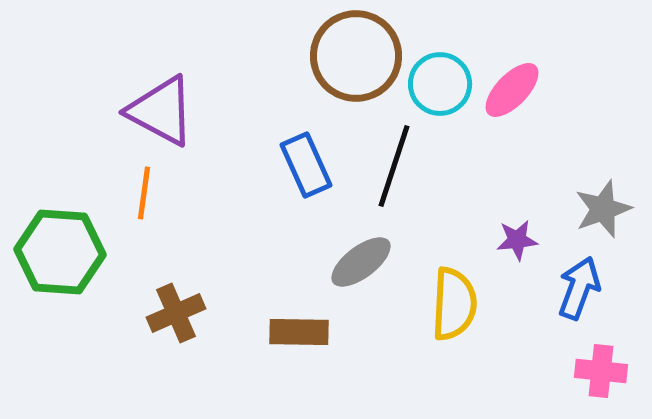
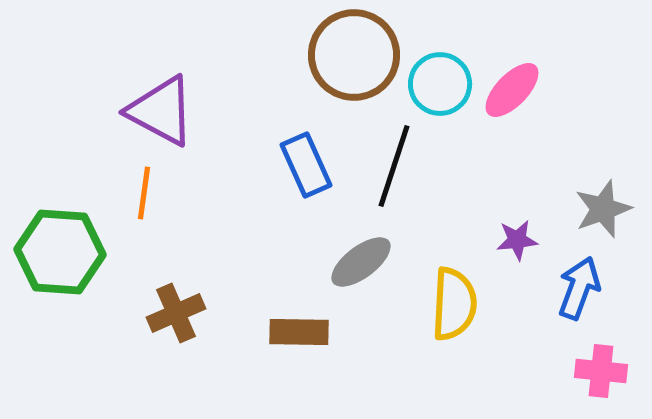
brown circle: moved 2 px left, 1 px up
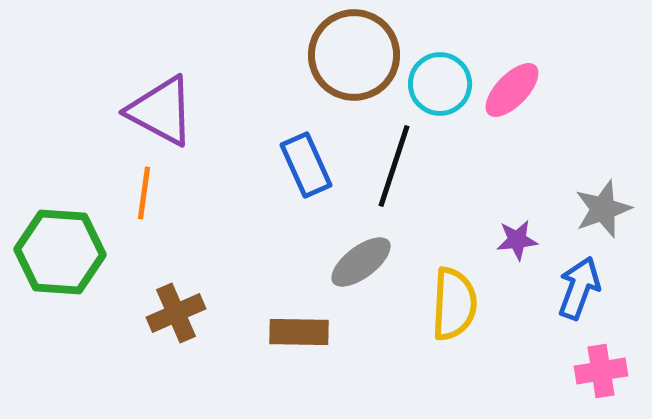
pink cross: rotated 15 degrees counterclockwise
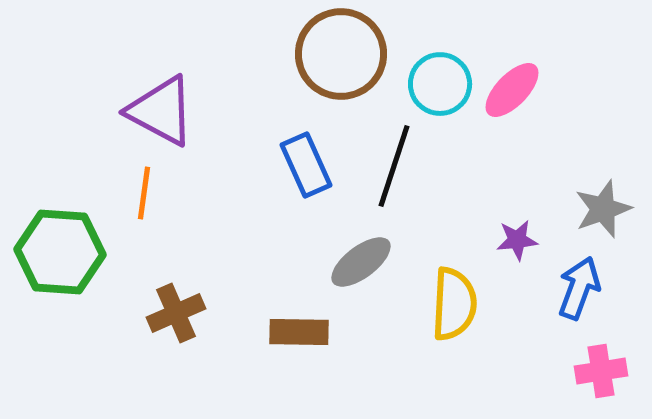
brown circle: moved 13 px left, 1 px up
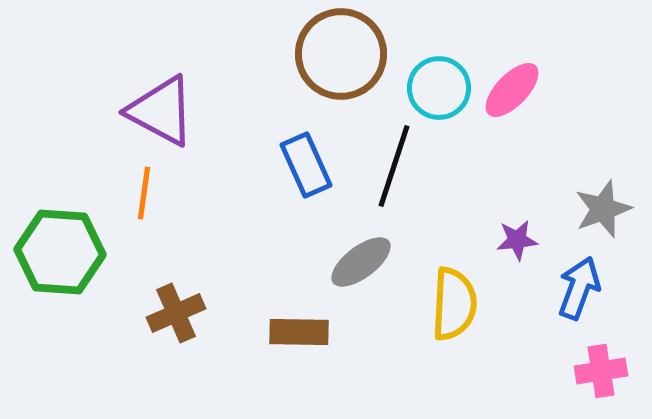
cyan circle: moved 1 px left, 4 px down
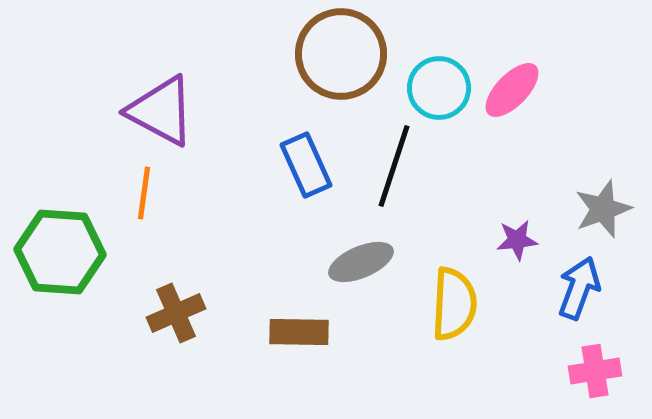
gray ellipse: rotated 14 degrees clockwise
pink cross: moved 6 px left
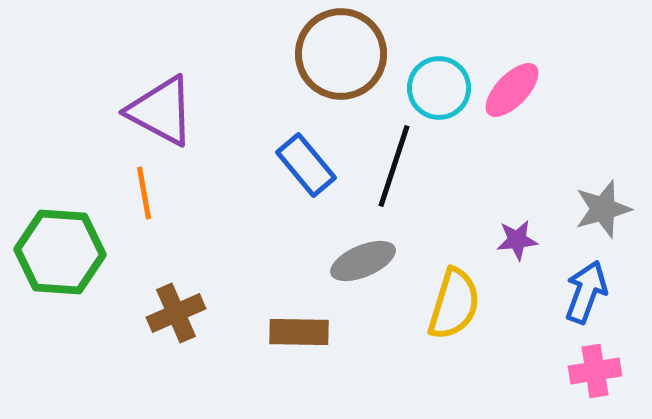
blue rectangle: rotated 16 degrees counterclockwise
orange line: rotated 18 degrees counterclockwise
gray star: rotated 4 degrees clockwise
gray ellipse: moved 2 px right, 1 px up
blue arrow: moved 7 px right, 4 px down
yellow semicircle: rotated 14 degrees clockwise
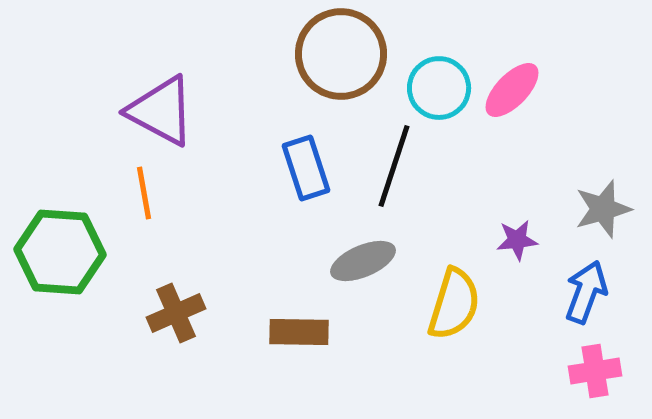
blue rectangle: moved 3 px down; rotated 22 degrees clockwise
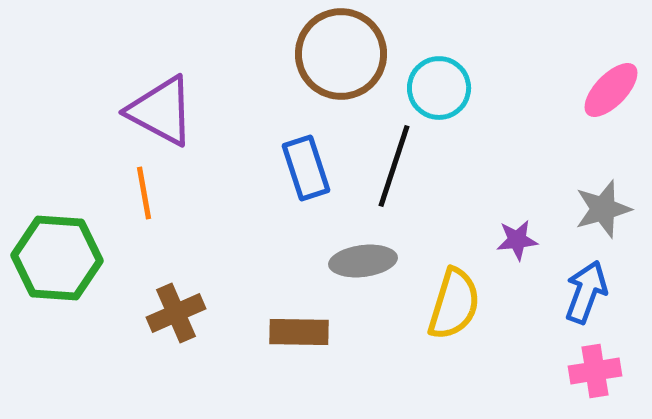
pink ellipse: moved 99 px right
green hexagon: moved 3 px left, 6 px down
gray ellipse: rotated 16 degrees clockwise
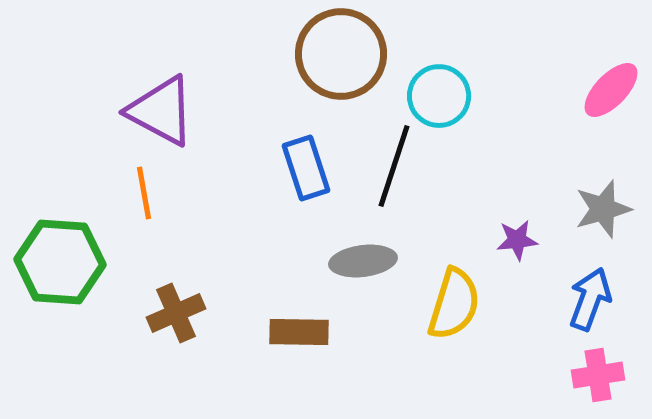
cyan circle: moved 8 px down
green hexagon: moved 3 px right, 4 px down
blue arrow: moved 4 px right, 7 px down
pink cross: moved 3 px right, 4 px down
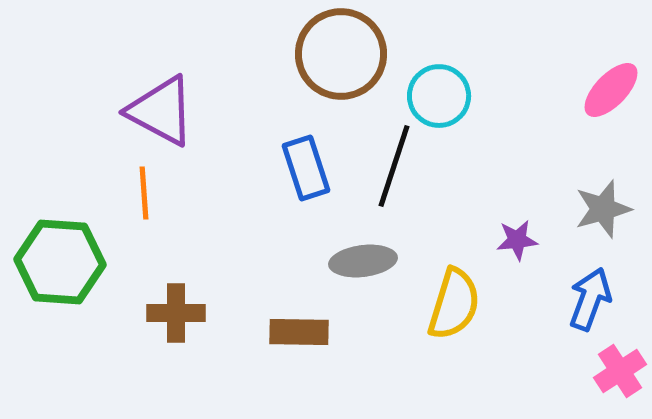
orange line: rotated 6 degrees clockwise
brown cross: rotated 24 degrees clockwise
pink cross: moved 22 px right, 4 px up; rotated 24 degrees counterclockwise
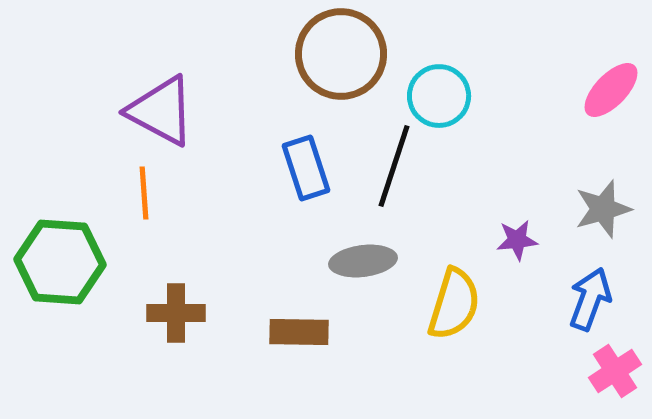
pink cross: moved 5 px left
